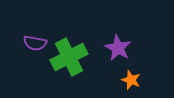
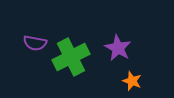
green cross: moved 2 px right
orange star: moved 1 px right, 1 px down
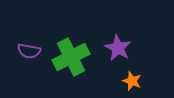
purple semicircle: moved 6 px left, 8 px down
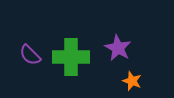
purple semicircle: moved 1 px right, 4 px down; rotated 35 degrees clockwise
green cross: rotated 27 degrees clockwise
